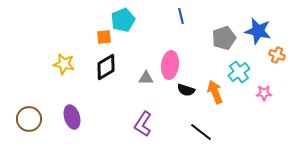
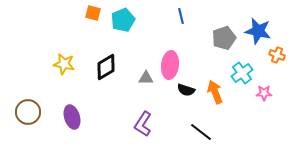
orange square: moved 11 px left, 24 px up; rotated 21 degrees clockwise
cyan cross: moved 3 px right, 1 px down
brown circle: moved 1 px left, 7 px up
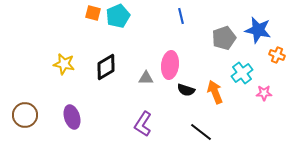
cyan pentagon: moved 5 px left, 4 px up
blue star: moved 1 px up
brown circle: moved 3 px left, 3 px down
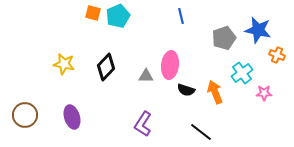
black diamond: rotated 16 degrees counterclockwise
gray triangle: moved 2 px up
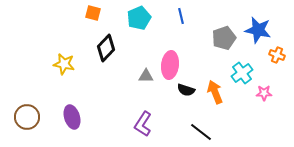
cyan pentagon: moved 21 px right, 2 px down
black diamond: moved 19 px up
brown circle: moved 2 px right, 2 px down
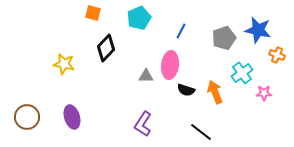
blue line: moved 15 px down; rotated 42 degrees clockwise
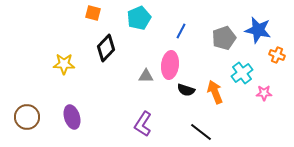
yellow star: rotated 10 degrees counterclockwise
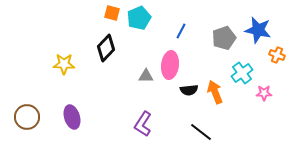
orange square: moved 19 px right
black semicircle: moved 3 px right; rotated 24 degrees counterclockwise
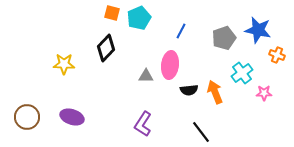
purple ellipse: rotated 55 degrees counterclockwise
black line: rotated 15 degrees clockwise
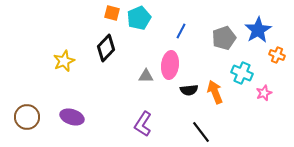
blue star: rotated 28 degrees clockwise
yellow star: moved 3 px up; rotated 25 degrees counterclockwise
cyan cross: rotated 30 degrees counterclockwise
pink star: rotated 21 degrees counterclockwise
